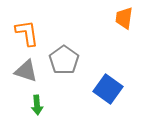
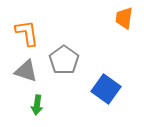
blue square: moved 2 px left
green arrow: rotated 12 degrees clockwise
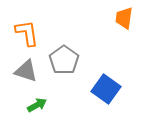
green arrow: rotated 126 degrees counterclockwise
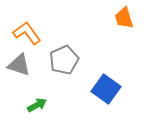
orange trapezoid: rotated 25 degrees counterclockwise
orange L-shape: rotated 28 degrees counterclockwise
gray pentagon: rotated 12 degrees clockwise
gray triangle: moved 7 px left, 6 px up
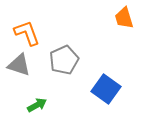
orange L-shape: rotated 16 degrees clockwise
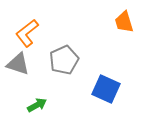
orange trapezoid: moved 4 px down
orange L-shape: rotated 108 degrees counterclockwise
gray triangle: moved 1 px left, 1 px up
blue square: rotated 12 degrees counterclockwise
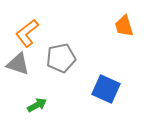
orange trapezoid: moved 4 px down
gray pentagon: moved 3 px left, 2 px up; rotated 12 degrees clockwise
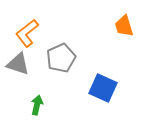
gray pentagon: rotated 12 degrees counterclockwise
blue square: moved 3 px left, 1 px up
green arrow: rotated 48 degrees counterclockwise
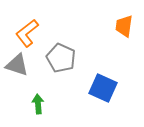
orange trapezoid: rotated 25 degrees clockwise
gray pentagon: rotated 24 degrees counterclockwise
gray triangle: moved 1 px left, 1 px down
green arrow: moved 1 px right, 1 px up; rotated 18 degrees counterclockwise
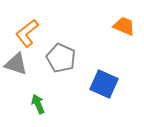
orange trapezoid: rotated 105 degrees clockwise
gray triangle: moved 1 px left, 1 px up
blue square: moved 1 px right, 4 px up
green arrow: rotated 18 degrees counterclockwise
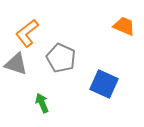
green arrow: moved 4 px right, 1 px up
